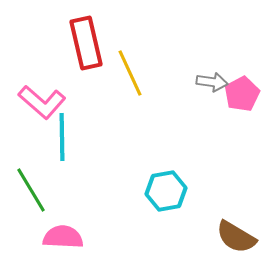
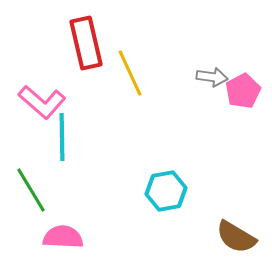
gray arrow: moved 5 px up
pink pentagon: moved 1 px right, 3 px up
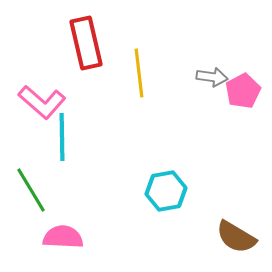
yellow line: moved 9 px right; rotated 18 degrees clockwise
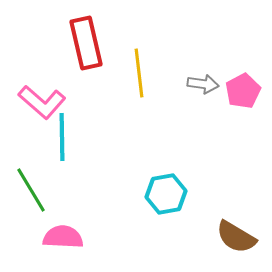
gray arrow: moved 9 px left, 7 px down
cyan hexagon: moved 3 px down
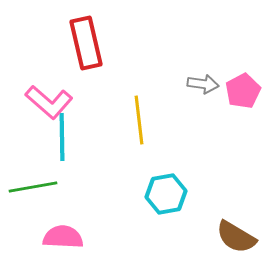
yellow line: moved 47 px down
pink L-shape: moved 7 px right
green line: moved 2 px right, 3 px up; rotated 69 degrees counterclockwise
